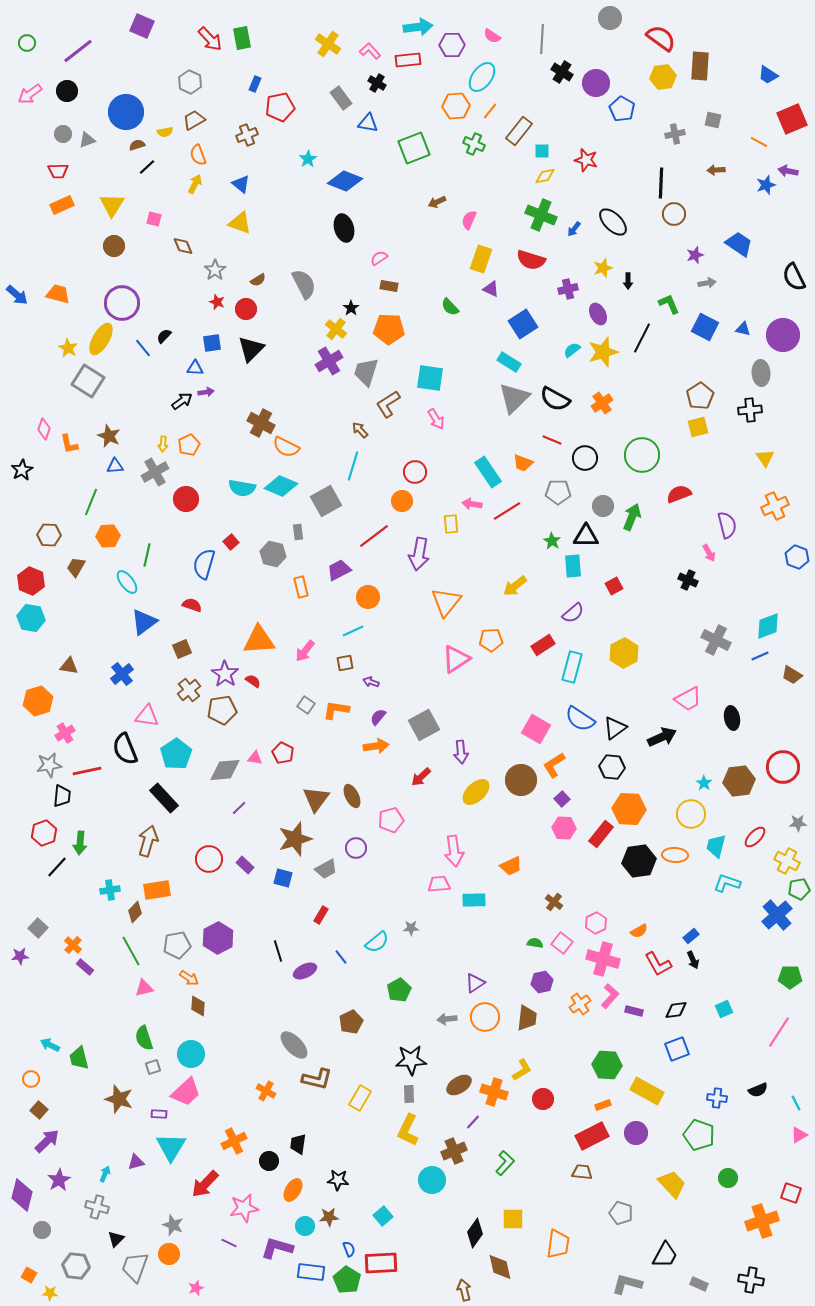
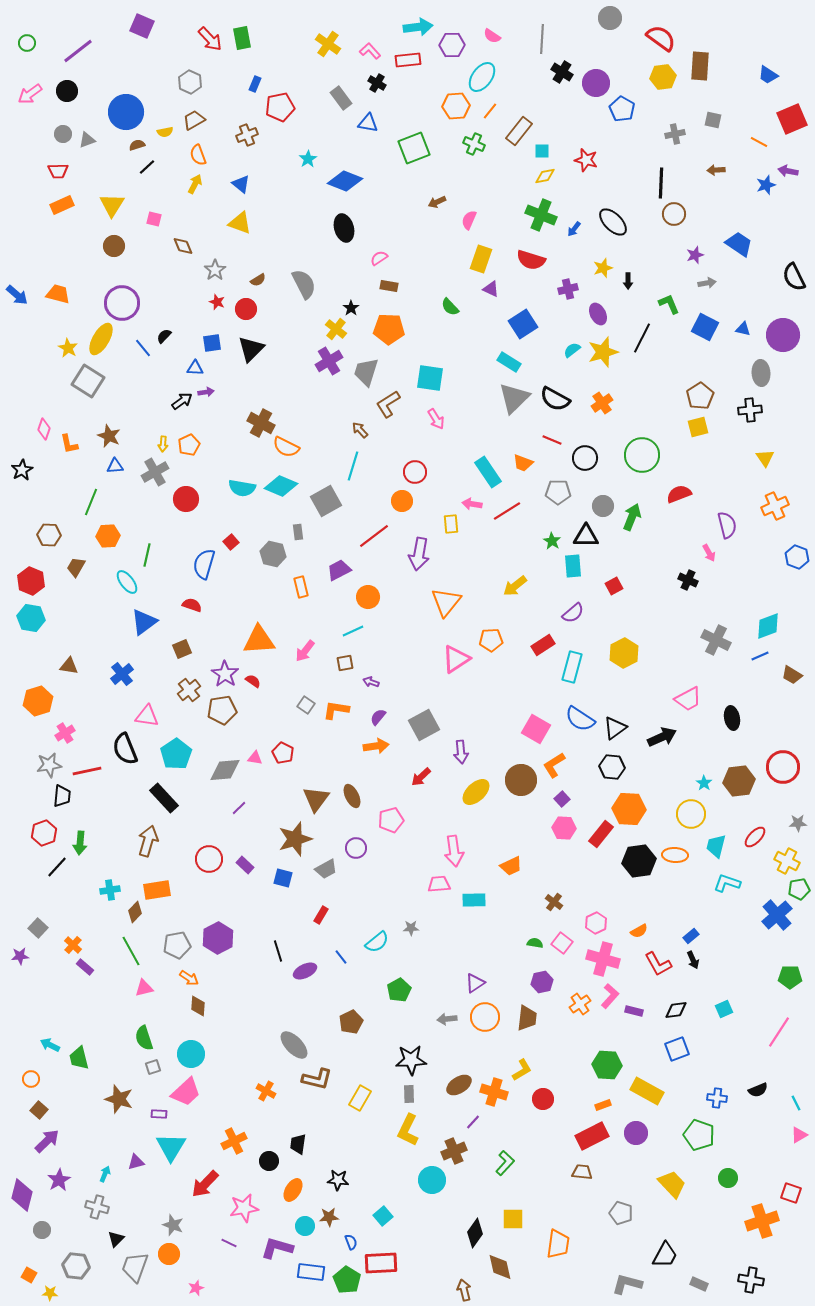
blue semicircle at (349, 1249): moved 2 px right, 7 px up
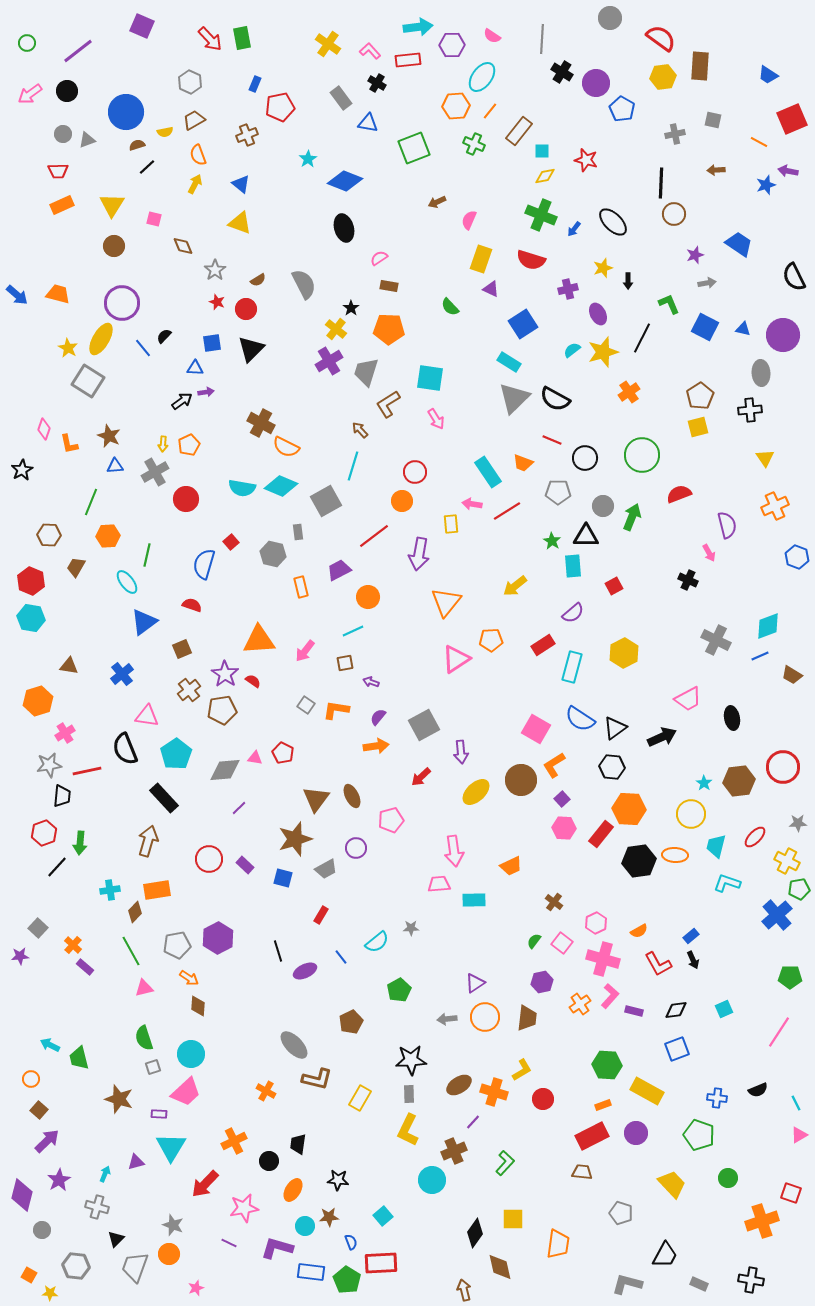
orange cross at (602, 403): moved 27 px right, 11 px up
green semicircle at (535, 943): moved 1 px left, 2 px up; rotated 63 degrees counterclockwise
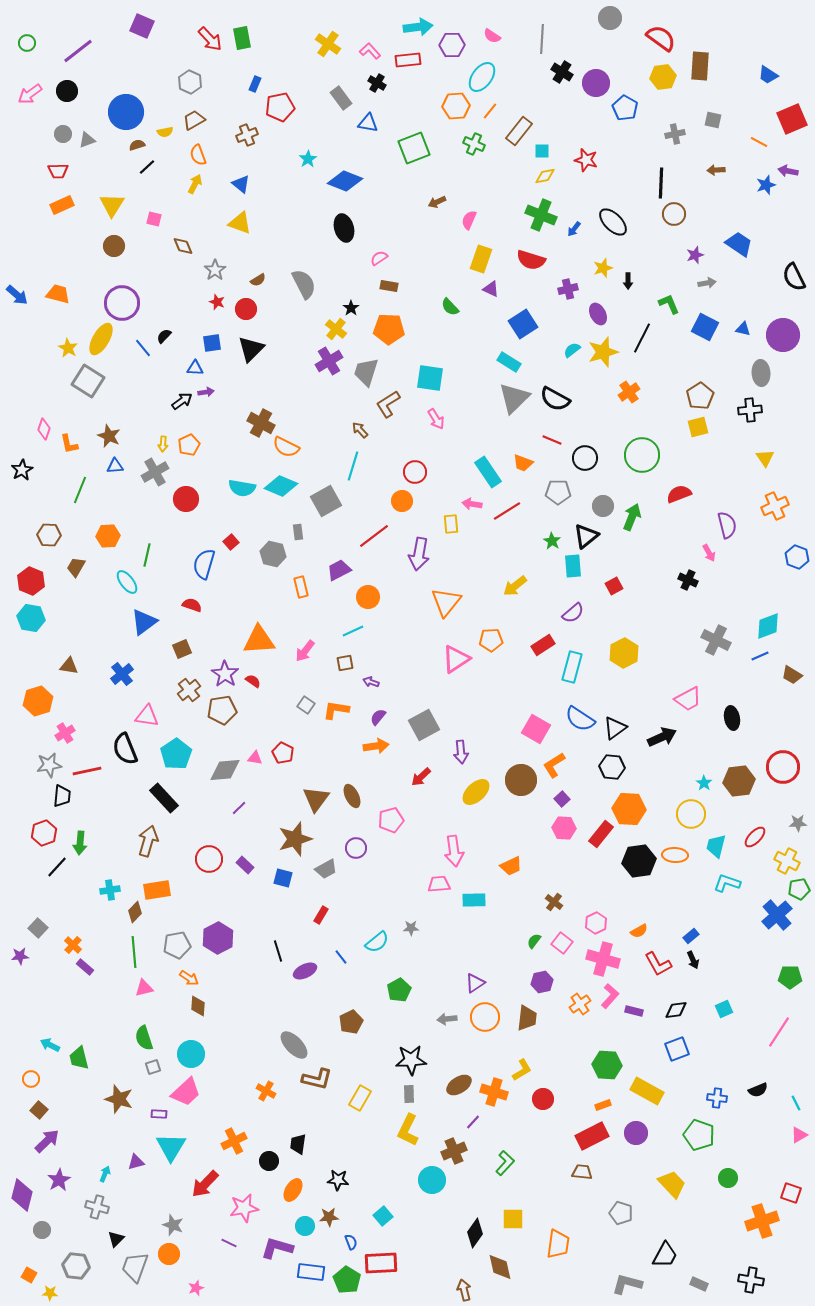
blue pentagon at (622, 109): moved 3 px right, 1 px up
green line at (91, 502): moved 11 px left, 12 px up
black triangle at (586, 536): rotated 40 degrees counterclockwise
green line at (131, 951): moved 3 px right, 1 px down; rotated 24 degrees clockwise
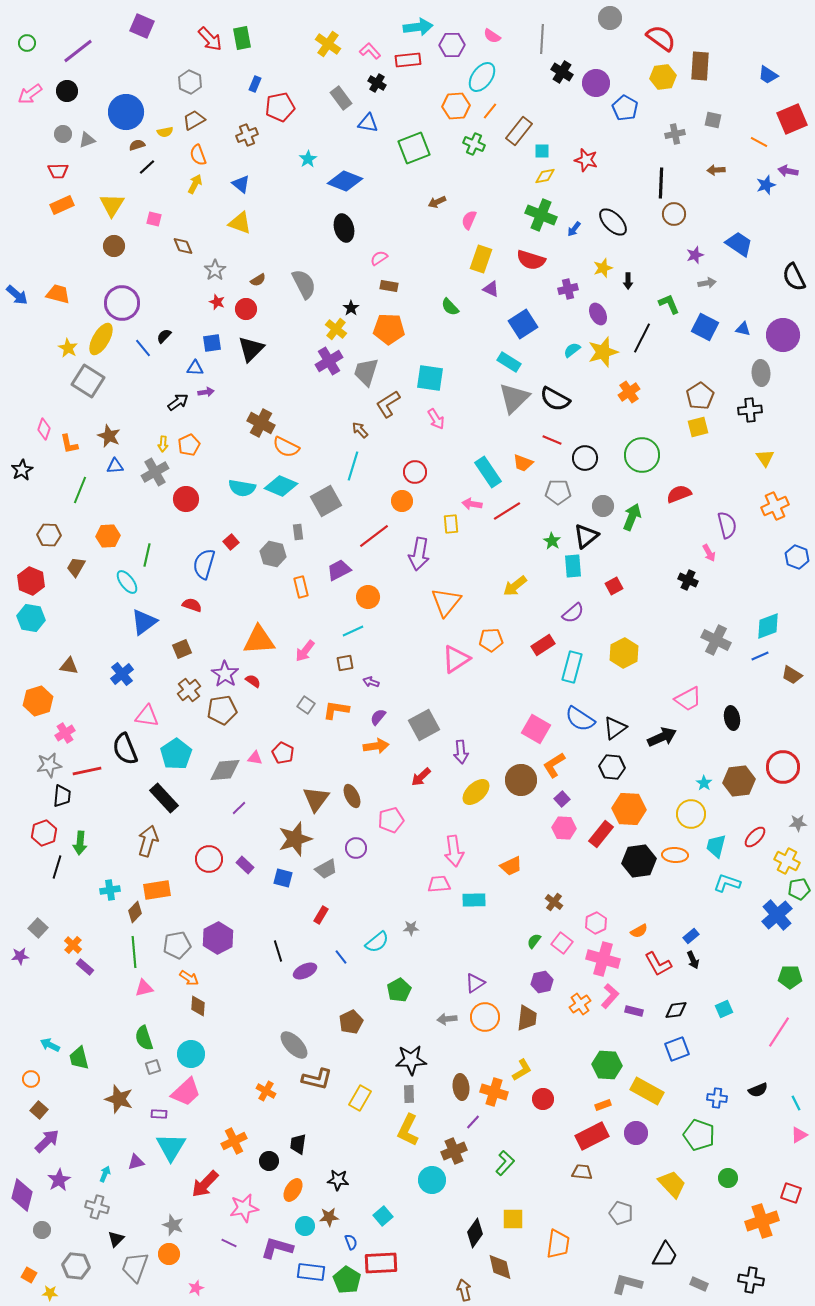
black arrow at (182, 401): moved 4 px left, 1 px down
black line at (57, 867): rotated 25 degrees counterclockwise
brown ellipse at (459, 1085): moved 2 px right, 2 px down; rotated 65 degrees counterclockwise
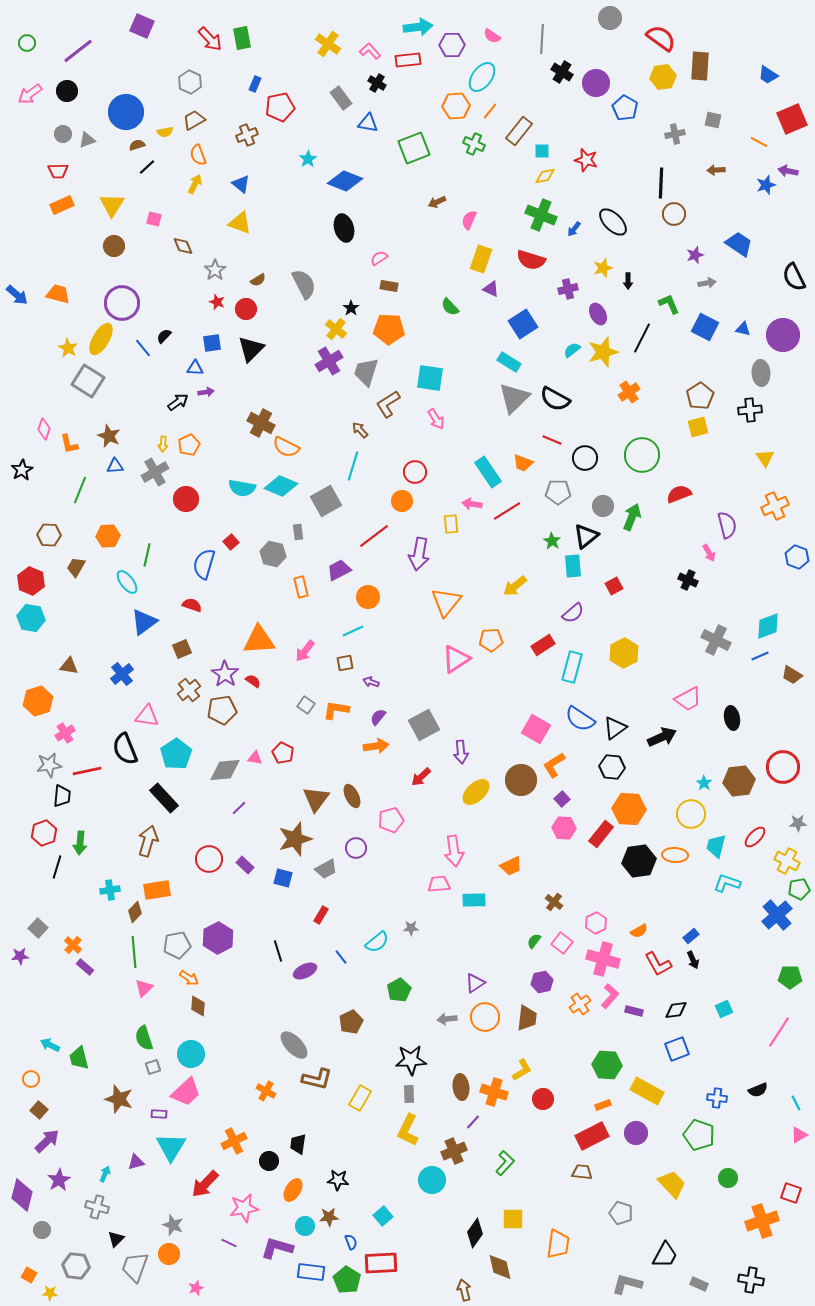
pink triangle at (144, 988): rotated 30 degrees counterclockwise
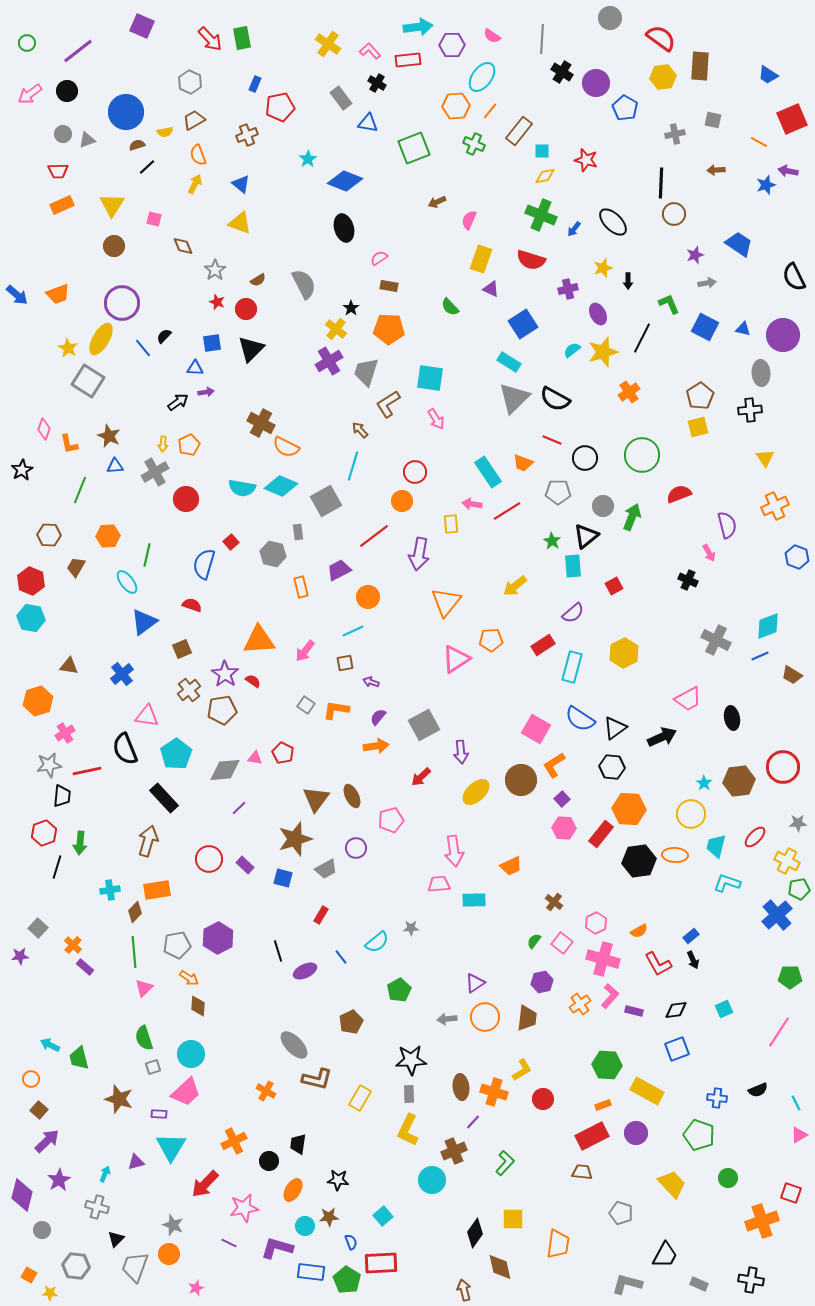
orange trapezoid at (58, 294): rotated 145 degrees clockwise
